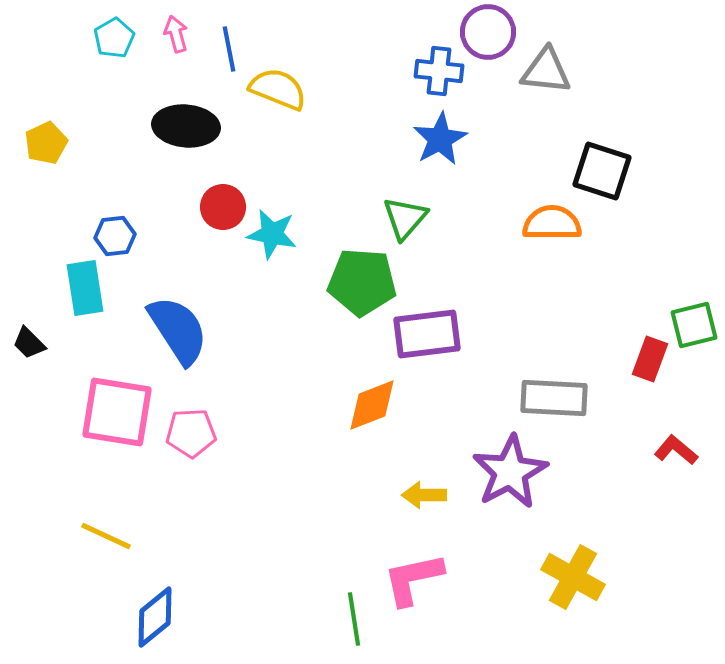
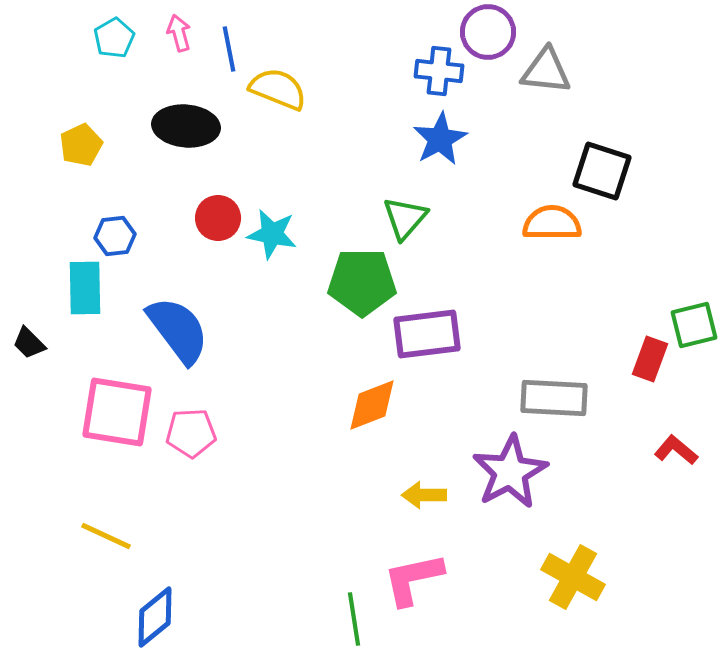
pink arrow: moved 3 px right, 1 px up
yellow pentagon: moved 35 px right, 2 px down
red circle: moved 5 px left, 11 px down
green pentagon: rotated 4 degrees counterclockwise
cyan rectangle: rotated 8 degrees clockwise
blue semicircle: rotated 4 degrees counterclockwise
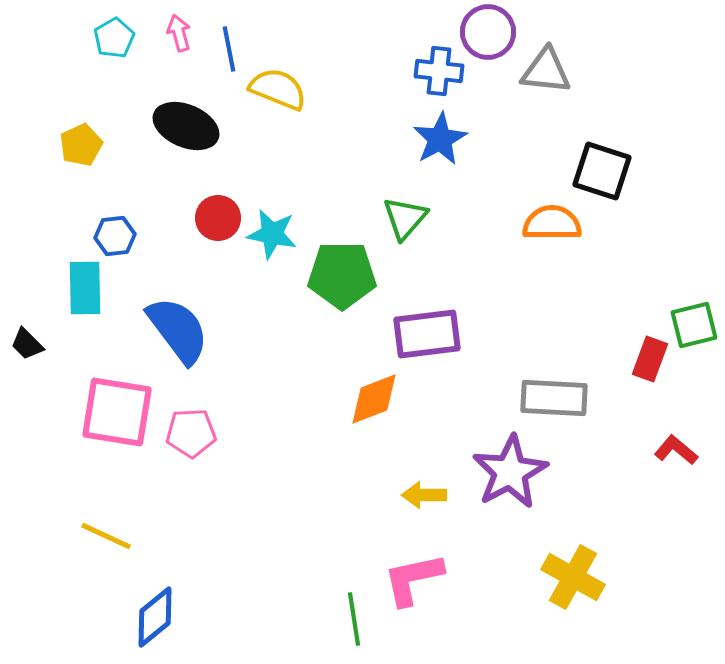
black ellipse: rotated 18 degrees clockwise
green pentagon: moved 20 px left, 7 px up
black trapezoid: moved 2 px left, 1 px down
orange diamond: moved 2 px right, 6 px up
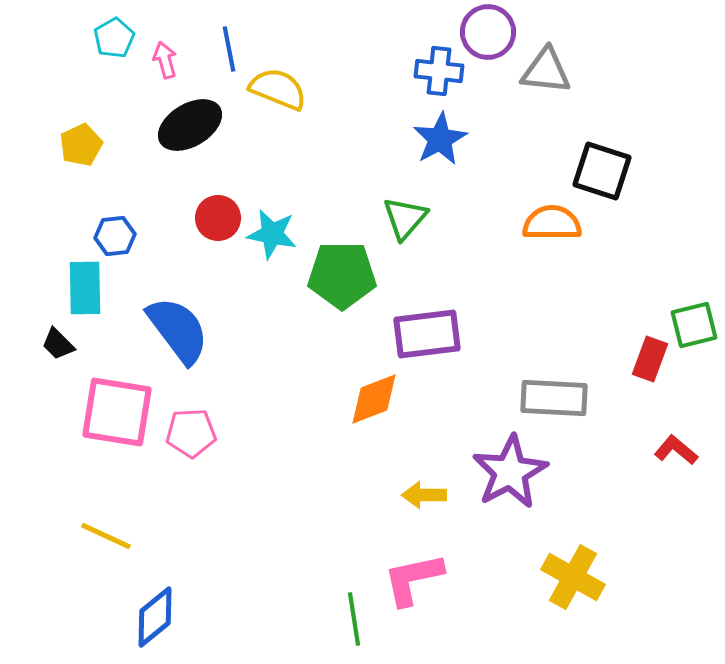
pink arrow: moved 14 px left, 27 px down
black ellipse: moved 4 px right, 1 px up; rotated 54 degrees counterclockwise
black trapezoid: moved 31 px right
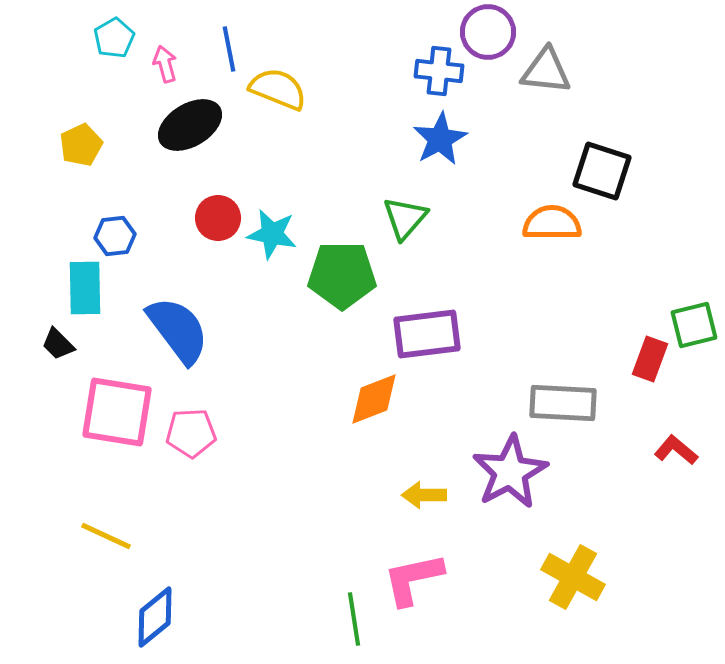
pink arrow: moved 4 px down
gray rectangle: moved 9 px right, 5 px down
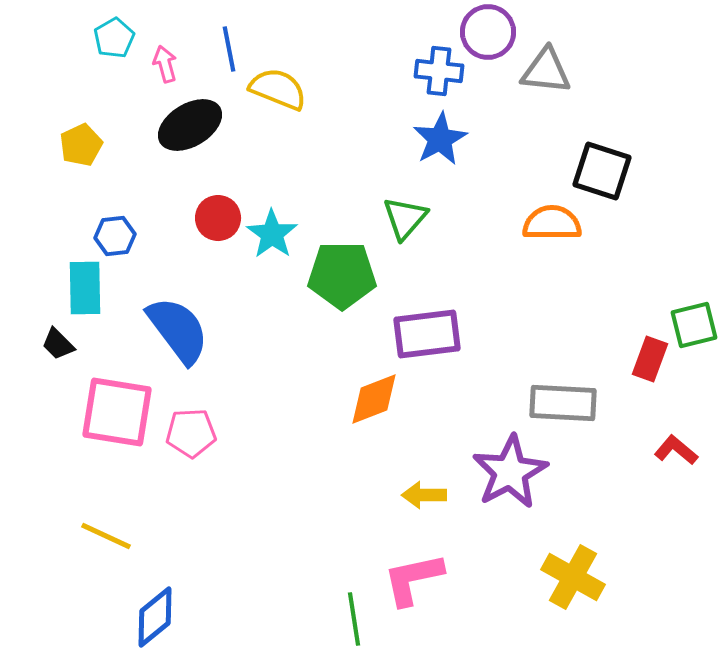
cyan star: rotated 24 degrees clockwise
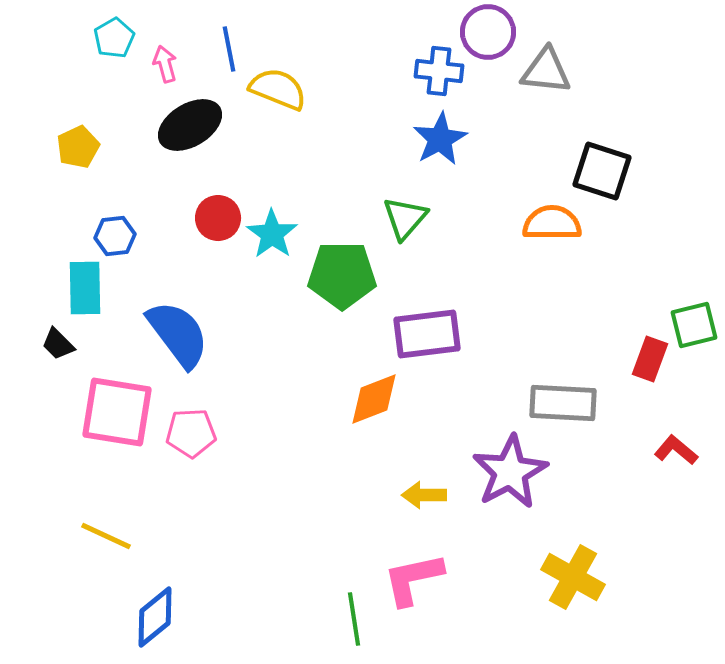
yellow pentagon: moved 3 px left, 2 px down
blue semicircle: moved 4 px down
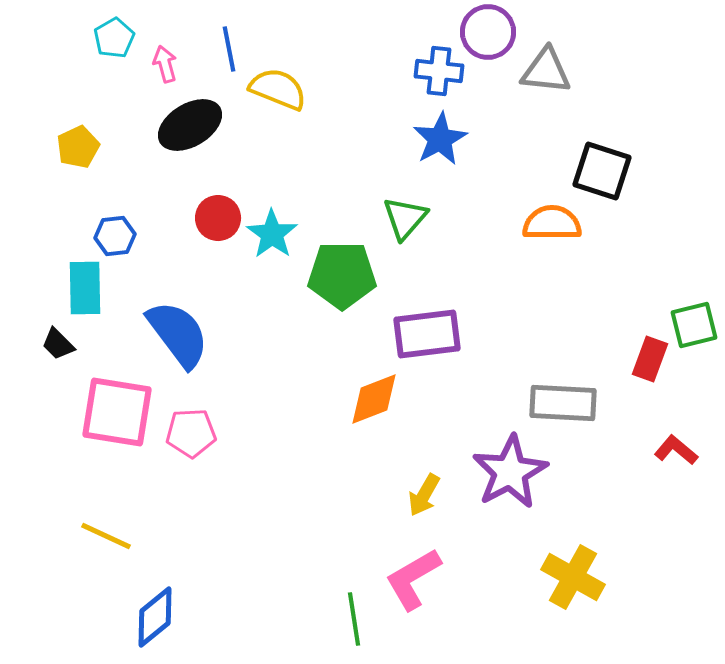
yellow arrow: rotated 60 degrees counterclockwise
pink L-shape: rotated 18 degrees counterclockwise
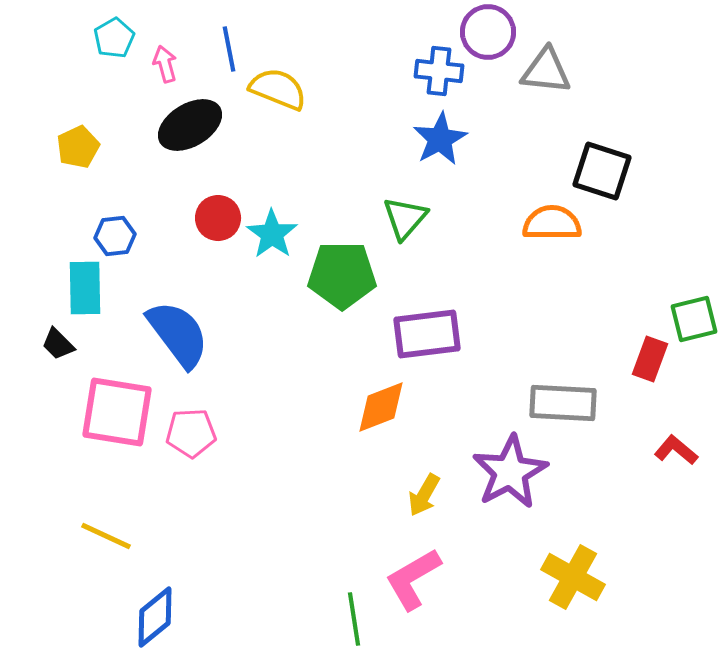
green square: moved 6 px up
orange diamond: moved 7 px right, 8 px down
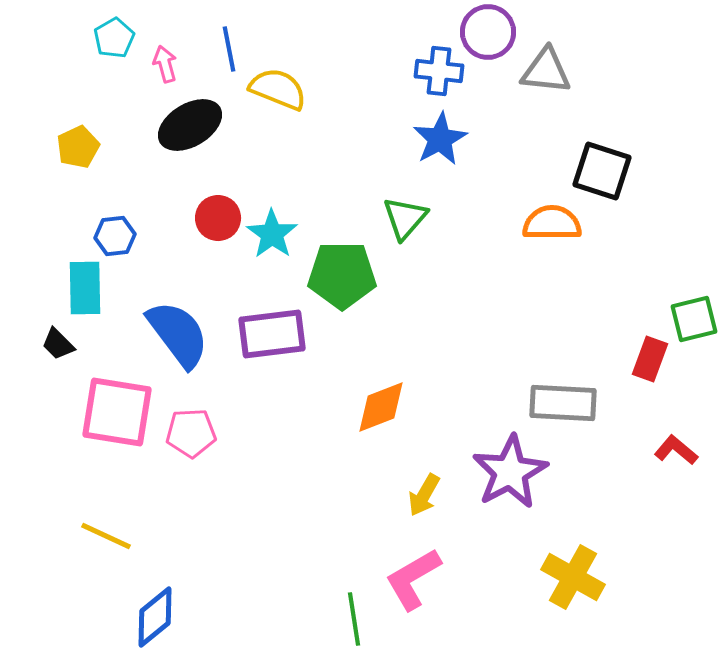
purple rectangle: moved 155 px left
